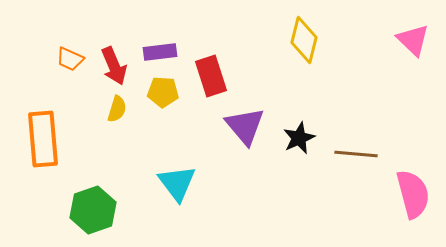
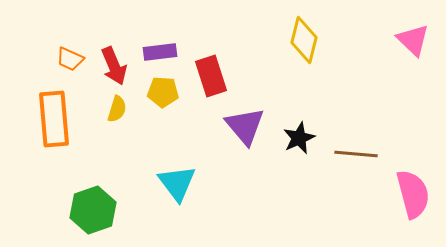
orange rectangle: moved 11 px right, 20 px up
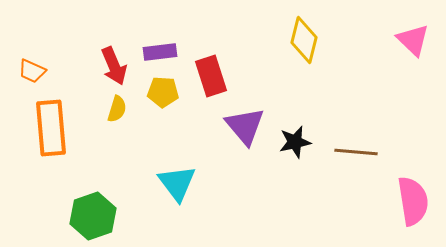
orange trapezoid: moved 38 px left, 12 px down
orange rectangle: moved 3 px left, 9 px down
black star: moved 4 px left, 4 px down; rotated 12 degrees clockwise
brown line: moved 2 px up
pink semicircle: moved 7 px down; rotated 6 degrees clockwise
green hexagon: moved 6 px down
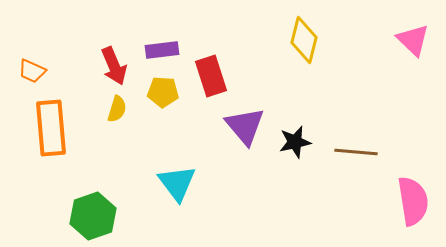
purple rectangle: moved 2 px right, 2 px up
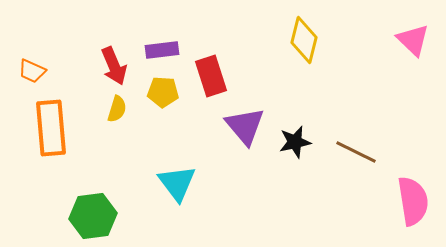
brown line: rotated 21 degrees clockwise
green hexagon: rotated 12 degrees clockwise
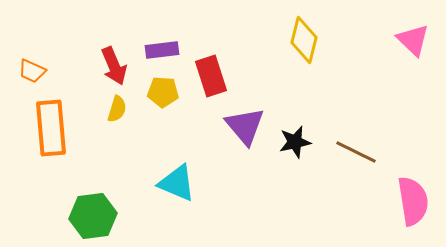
cyan triangle: rotated 30 degrees counterclockwise
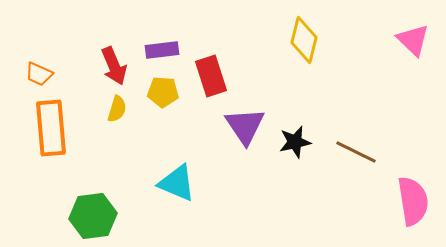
orange trapezoid: moved 7 px right, 3 px down
purple triangle: rotated 6 degrees clockwise
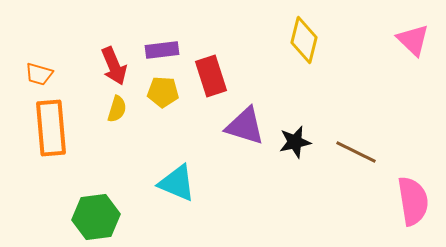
orange trapezoid: rotated 8 degrees counterclockwise
purple triangle: rotated 39 degrees counterclockwise
green hexagon: moved 3 px right, 1 px down
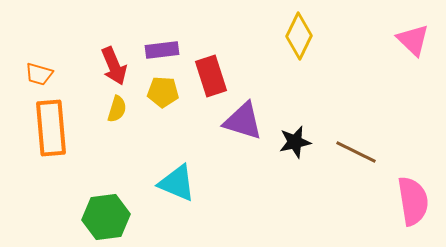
yellow diamond: moved 5 px left, 4 px up; rotated 12 degrees clockwise
purple triangle: moved 2 px left, 5 px up
green hexagon: moved 10 px right
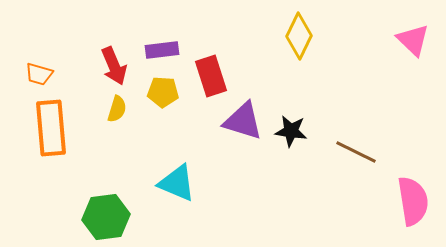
black star: moved 4 px left, 11 px up; rotated 20 degrees clockwise
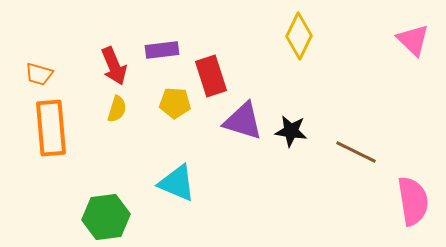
yellow pentagon: moved 12 px right, 11 px down
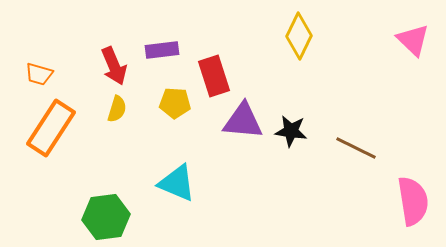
red rectangle: moved 3 px right
purple triangle: rotated 12 degrees counterclockwise
orange rectangle: rotated 38 degrees clockwise
brown line: moved 4 px up
